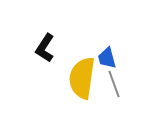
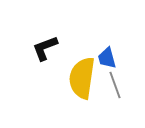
black L-shape: rotated 36 degrees clockwise
gray line: moved 1 px right, 1 px down
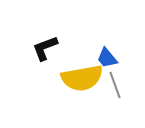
blue trapezoid: rotated 25 degrees counterclockwise
yellow semicircle: rotated 108 degrees counterclockwise
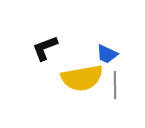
blue trapezoid: moved 4 px up; rotated 25 degrees counterclockwise
gray line: rotated 20 degrees clockwise
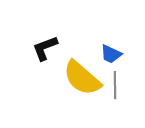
blue trapezoid: moved 4 px right
yellow semicircle: rotated 51 degrees clockwise
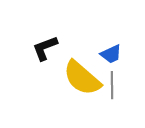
blue trapezoid: rotated 50 degrees counterclockwise
gray line: moved 3 px left
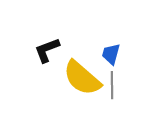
black L-shape: moved 2 px right, 2 px down
blue trapezoid: rotated 130 degrees clockwise
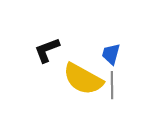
yellow semicircle: moved 1 px right, 1 px down; rotated 12 degrees counterclockwise
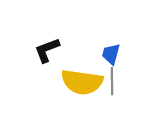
yellow semicircle: moved 1 px left, 3 px down; rotated 21 degrees counterclockwise
gray line: moved 4 px up
